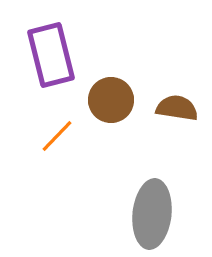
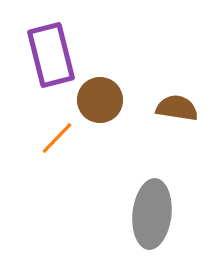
brown circle: moved 11 px left
orange line: moved 2 px down
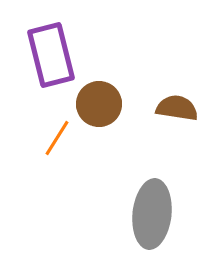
brown circle: moved 1 px left, 4 px down
orange line: rotated 12 degrees counterclockwise
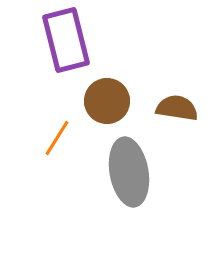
purple rectangle: moved 15 px right, 15 px up
brown circle: moved 8 px right, 3 px up
gray ellipse: moved 23 px left, 42 px up; rotated 16 degrees counterclockwise
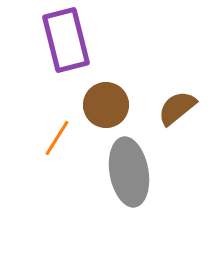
brown circle: moved 1 px left, 4 px down
brown semicircle: rotated 48 degrees counterclockwise
